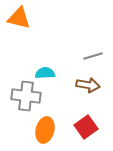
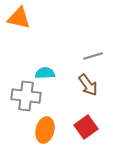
brown arrow: rotated 45 degrees clockwise
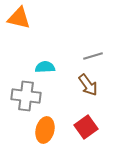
cyan semicircle: moved 6 px up
